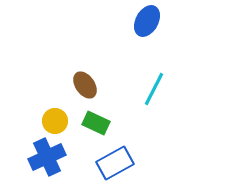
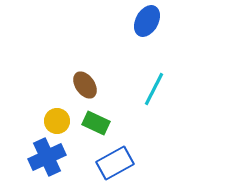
yellow circle: moved 2 px right
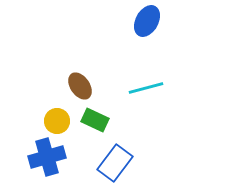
brown ellipse: moved 5 px left, 1 px down
cyan line: moved 8 px left, 1 px up; rotated 48 degrees clockwise
green rectangle: moved 1 px left, 3 px up
blue cross: rotated 9 degrees clockwise
blue rectangle: rotated 24 degrees counterclockwise
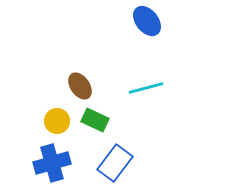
blue ellipse: rotated 68 degrees counterclockwise
blue cross: moved 5 px right, 6 px down
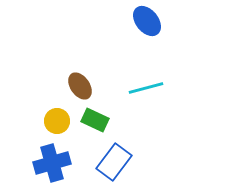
blue rectangle: moved 1 px left, 1 px up
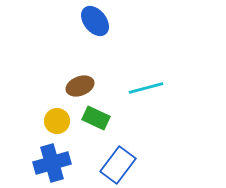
blue ellipse: moved 52 px left
brown ellipse: rotated 76 degrees counterclockwise
green rectangle: moved 1 px right, 2 px up
blue rectangle: moved 4 px right, 3 px down
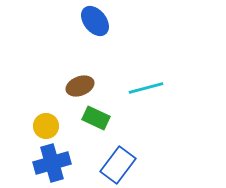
yellow circle: moved 11 px left, 5 px down
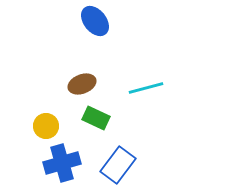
brown ellipse: moved 2 px right, 2 px up
blue cross: moved 10 px right
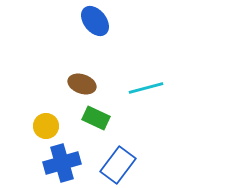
brown ellipse: rotated 40 degrees clockwise
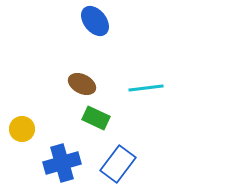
brown ellipse: rotated 8 degrees clockwise
cyan line: rotated 8 degrees clockwise
yellow circle: moved 24 px left, 3 px down
blue rectangle: moved 1 px up
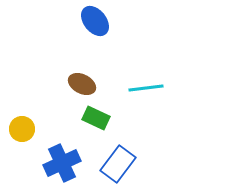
blue cross: rotated 9 degrees counterclockwise
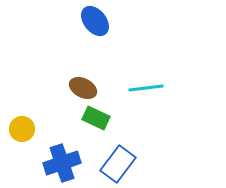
brown ellipse: moved 1 px right, 4 px down
blue cross: rotated 6 degrees clockwise
